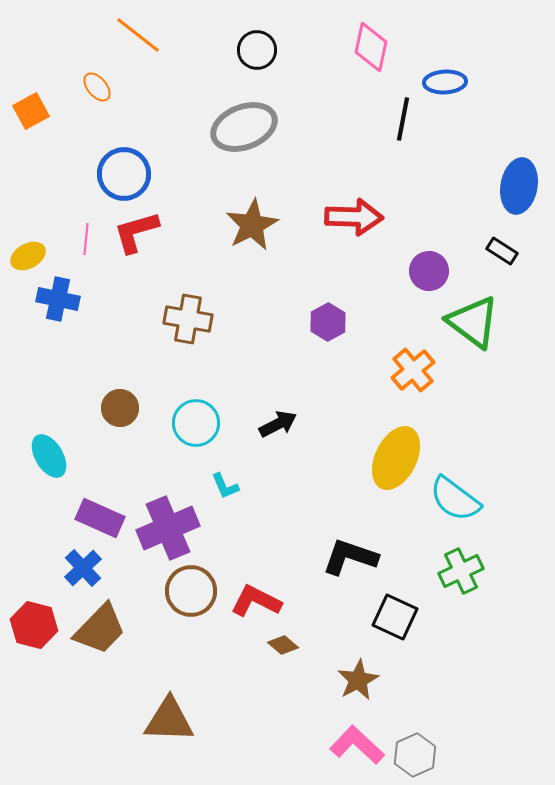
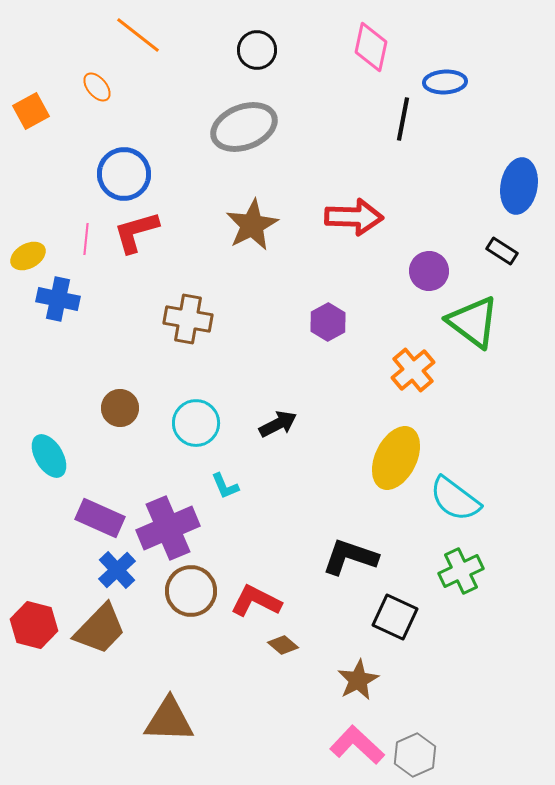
blue cross at (83, 568): moved 34 px right, 2 px down
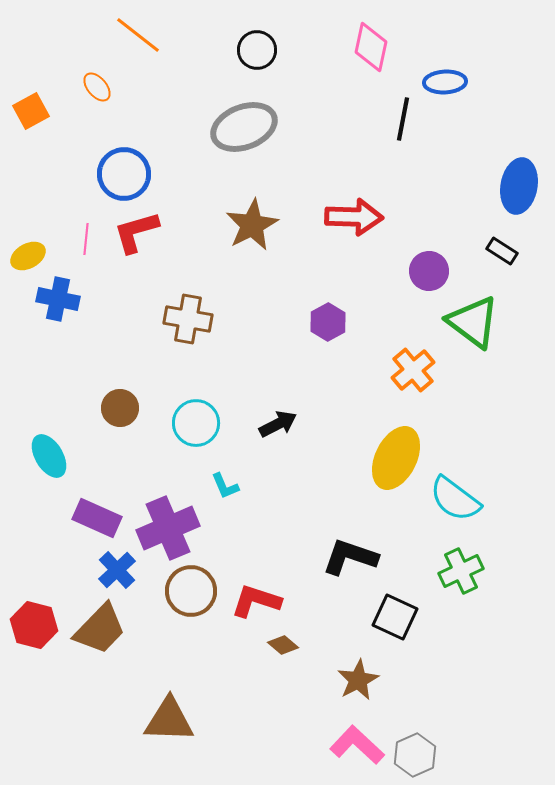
purple rectangle at (100, 518): moved 3 px left
red L-shape at (256, 601): rotated 9 degrees counterclockwise
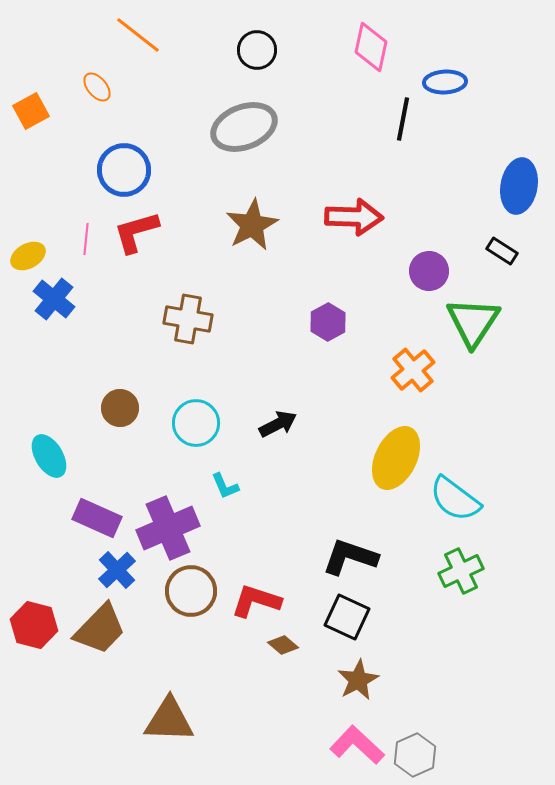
blue circle at (124, 174): moved 4 px up
blue cross at (58, 299): moved 4 px left; rotated 27 degrees clockwise
green triangle at (473, 322): rotated 26 degrees clockwise
black square at (395, 617): moved 48 px left
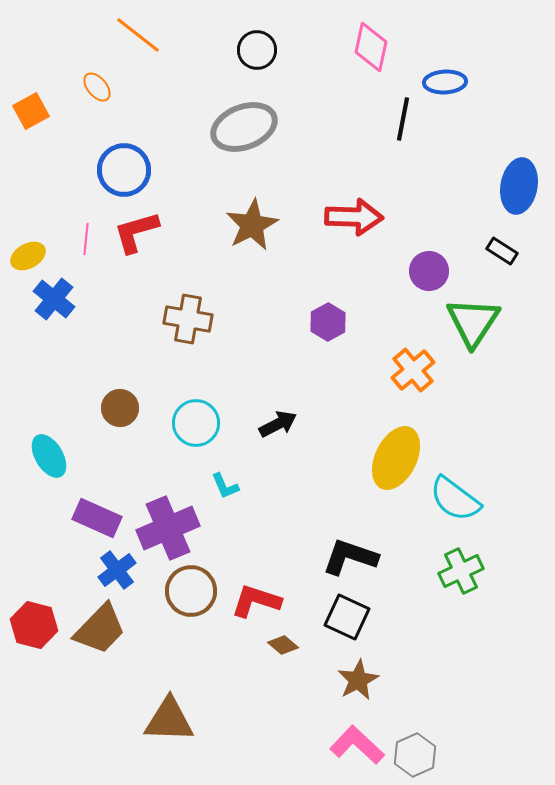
blue cross at (117, 570): rotated 6 degrees clockwise
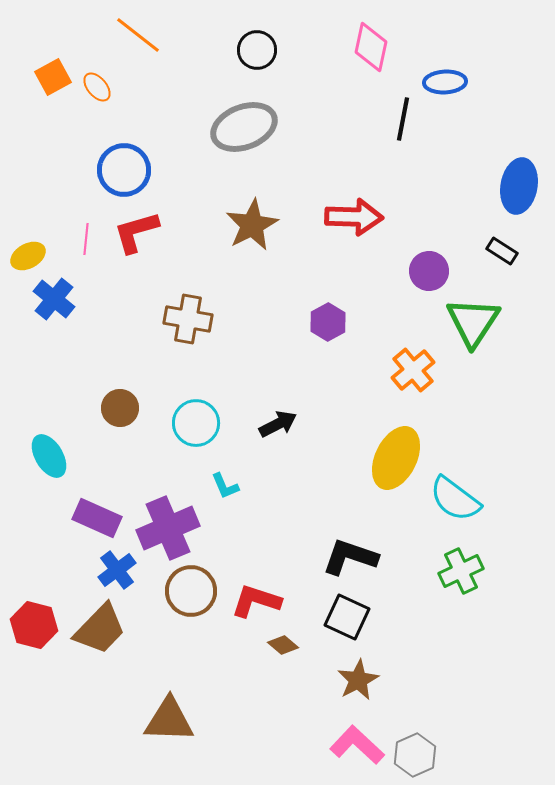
orange square at (31, 111): moved 22 px right, 34 px up
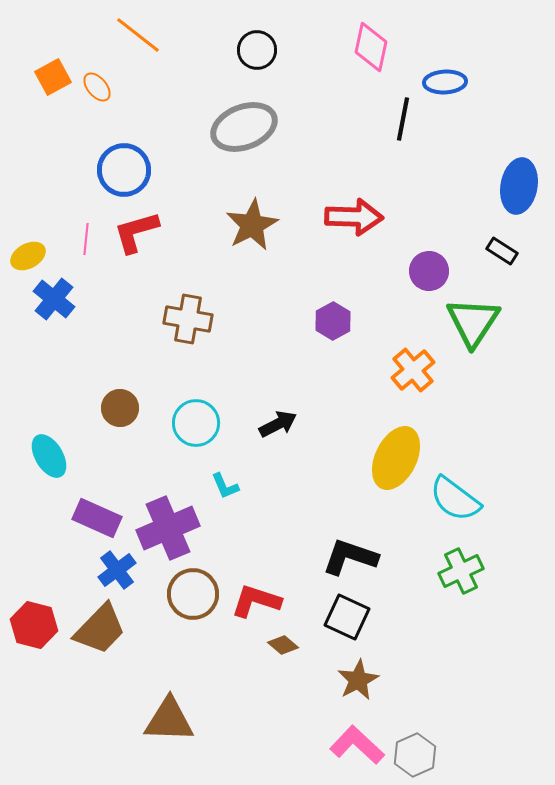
purple hexagon at (328, 322): moved 5 px right, 1 px up
brown circle at (191, 591): moved 2 px right, 3 px down
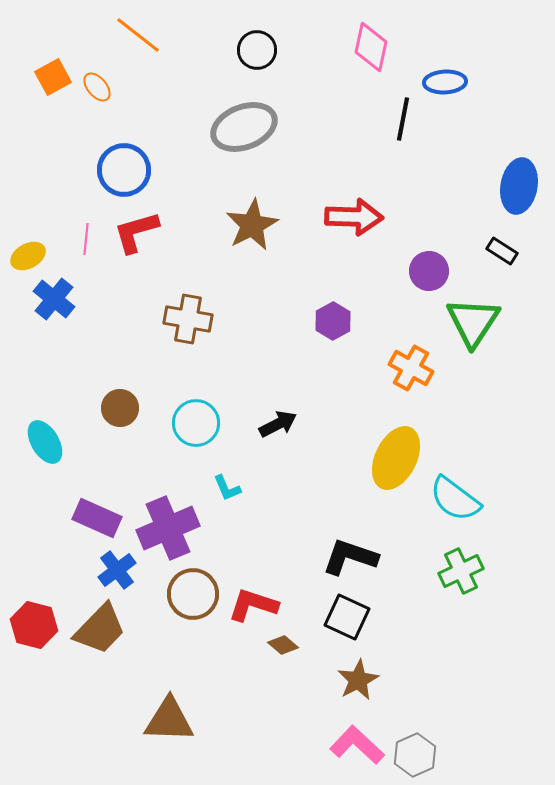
orange cross at (413, 370): moved 2 px left, 2 px up; rotated 21 degrees counterclockwise
cyan ellipse at (49, 456): moved 4 px left, 14 px up
cyan L-shape at (225, 486): moved 2 px right, 2 px down
red L-shape at (256, 601): moved 3 px left, 4 px down
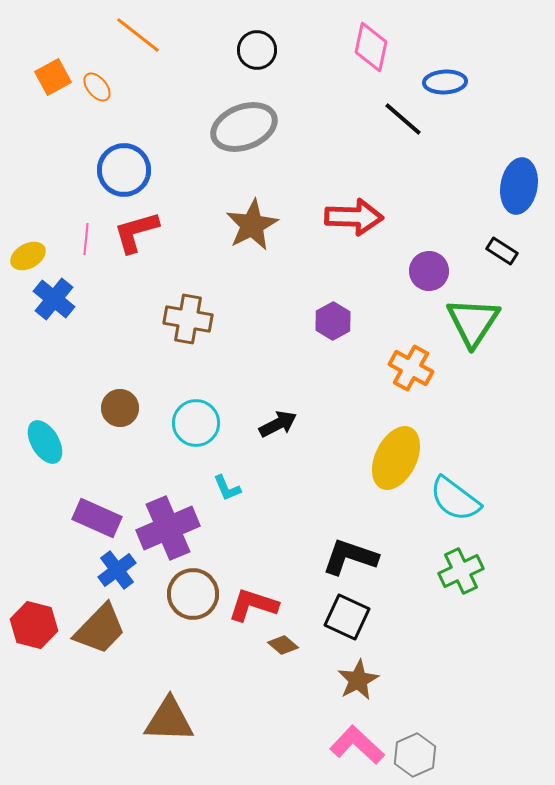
black line at (403, 119): rotated 60 degrees counterclockwise
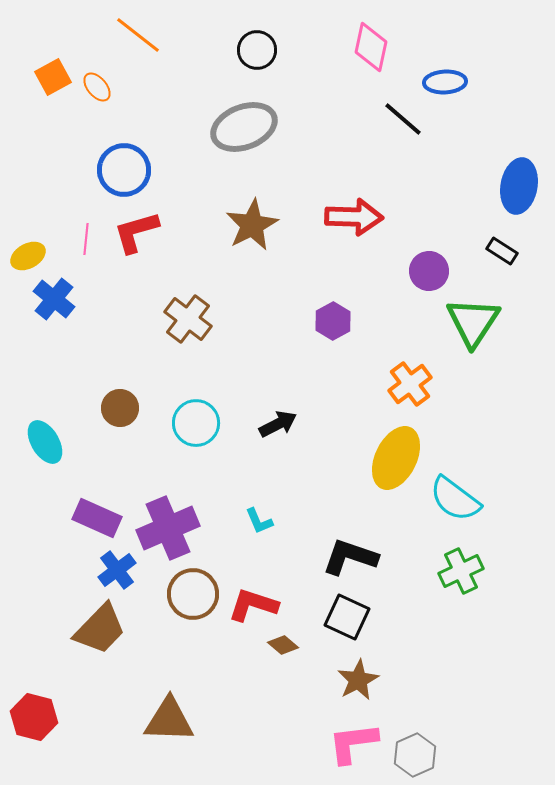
brown cross at (188, 319): rotated 27 degrees clockwise
orange cross at (411, 368): moved 1 px left, 16 px down; rotated 24 degrees clockwise
cyan L-shape at (227, 488): moved 32 px right, 33 px down
red hexagon at (34, 625): moved 92 px down
pink L-shape at (357, 745): moved 4 px left, 2 px up; rotated 50 degrees counterclockwise
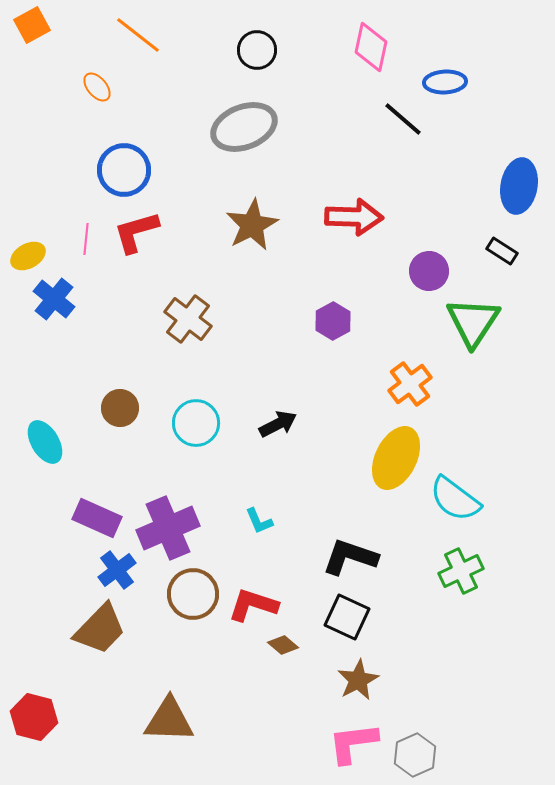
orange square at (53, 77): moved 21 px left, 52 px up
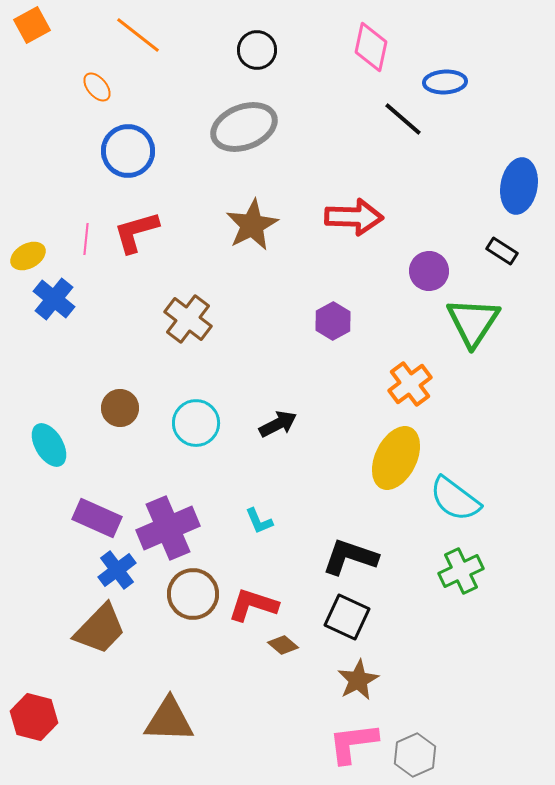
blue circle at (124, 170): moved 4 px right, 19 px up
cyan ellipse at (45, 442): moved 4 px right, 3 px down
